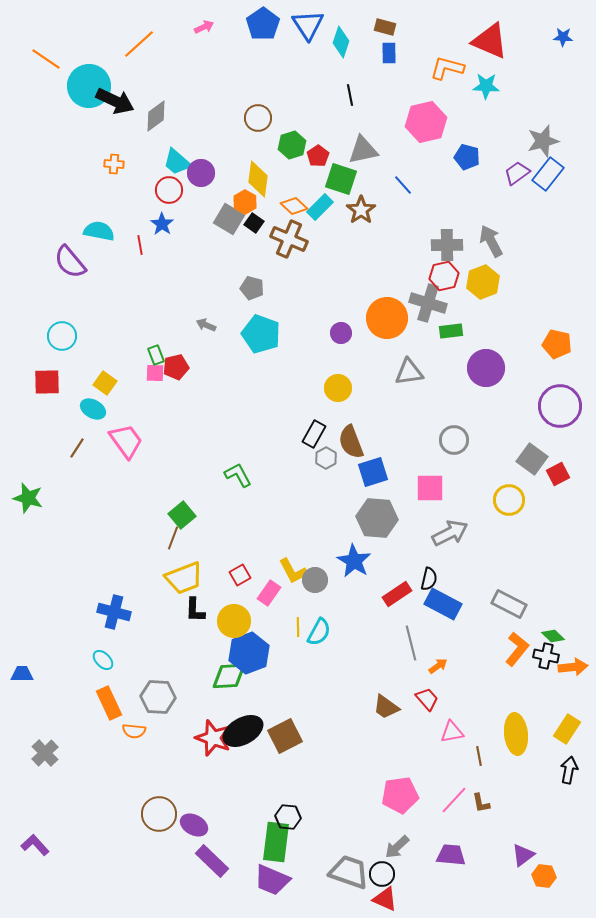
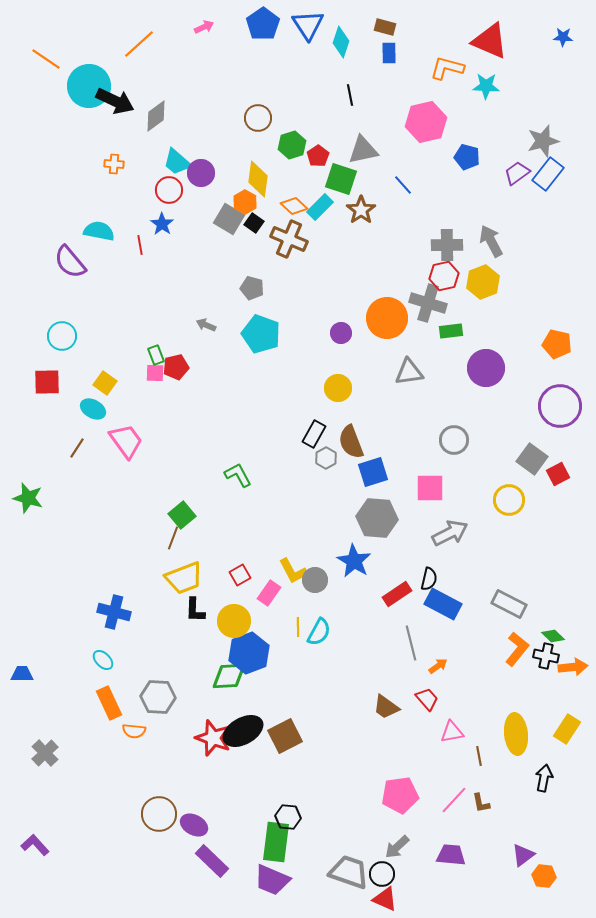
black arrow at (569, 770): moved 25 px left, 8 px down
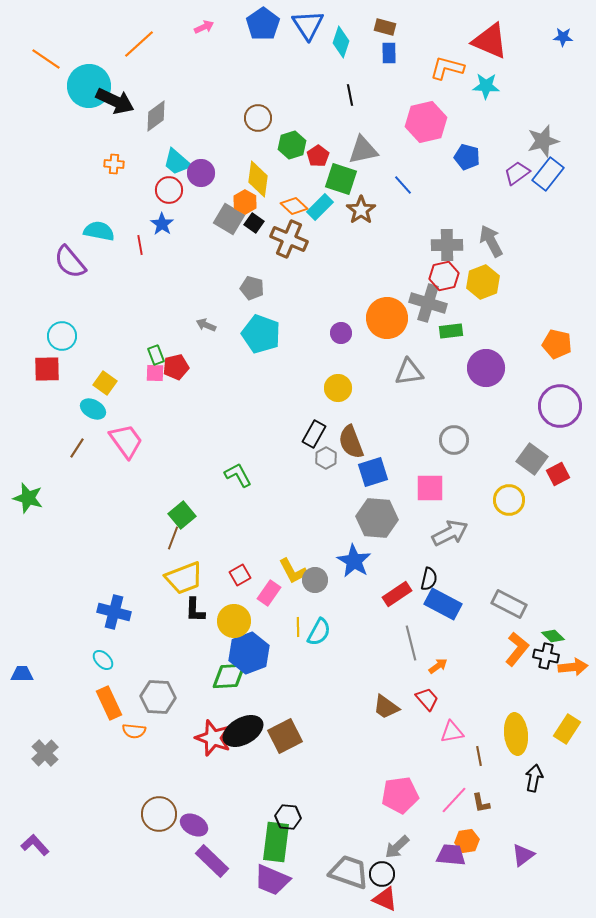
red square at (47, 382): moved 13 px up
black arrow at (544, 778): moved 10 px left
orange hexagon at (544, 876): moved 77 px left, 35 px up; rotated 15 degrees counterclockwise
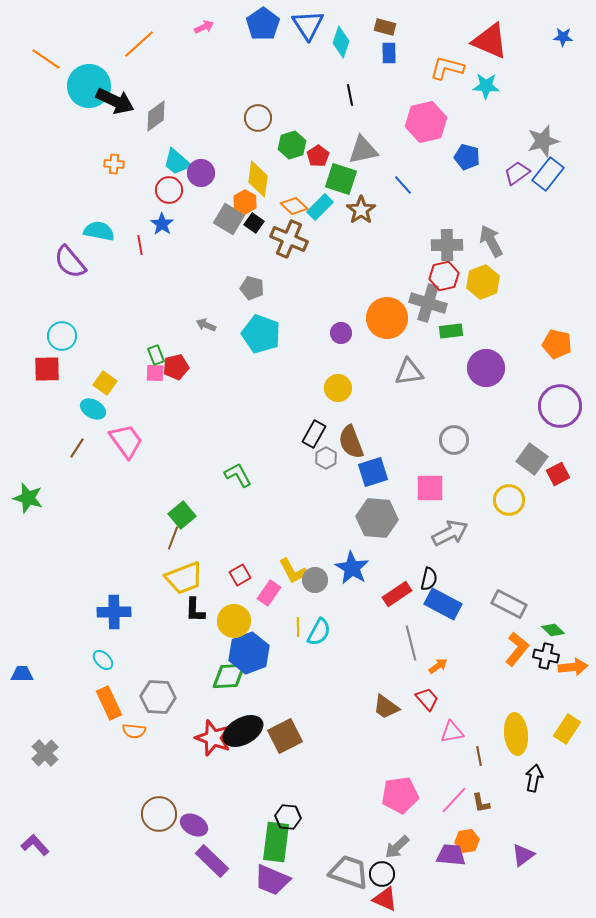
blue star at (354, 561): moved 2 px left, 7 px down
blue cross at (114, 612): rotated 16 degrees counterclockwise
green diamond at (553, 636): moved 6 px up
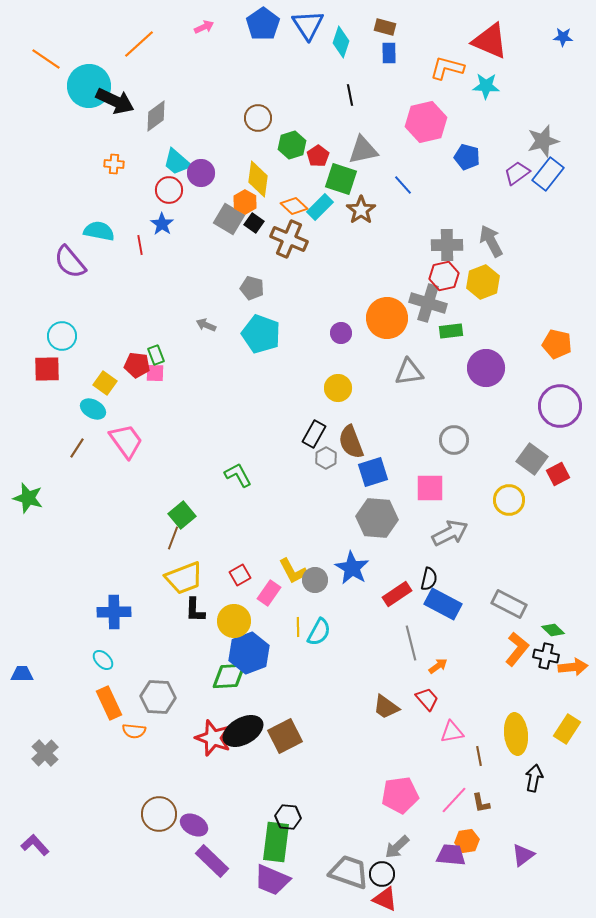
red pentagon at (176, 367): moved 39 px left, 2 px up; rotated 20 degrees clockwise
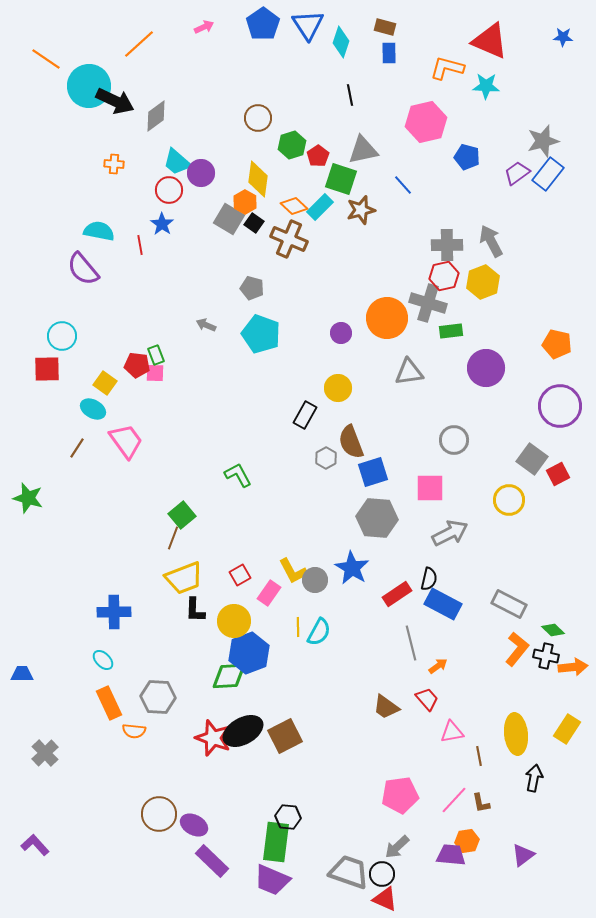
brown star at (361, 210): rotated 20 degrees clockwise
purple semicircle at (70, 262): moved 13 px right, 7 px down
black rectangle at (314, 434): moved 9 px left, 19 px up
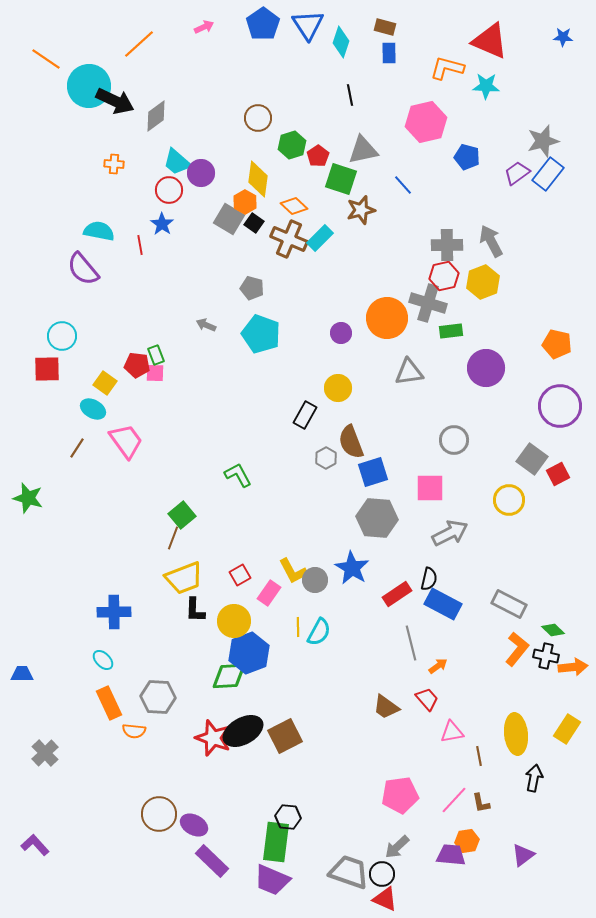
cyan rectangle at (320, 207): moved 31 px down
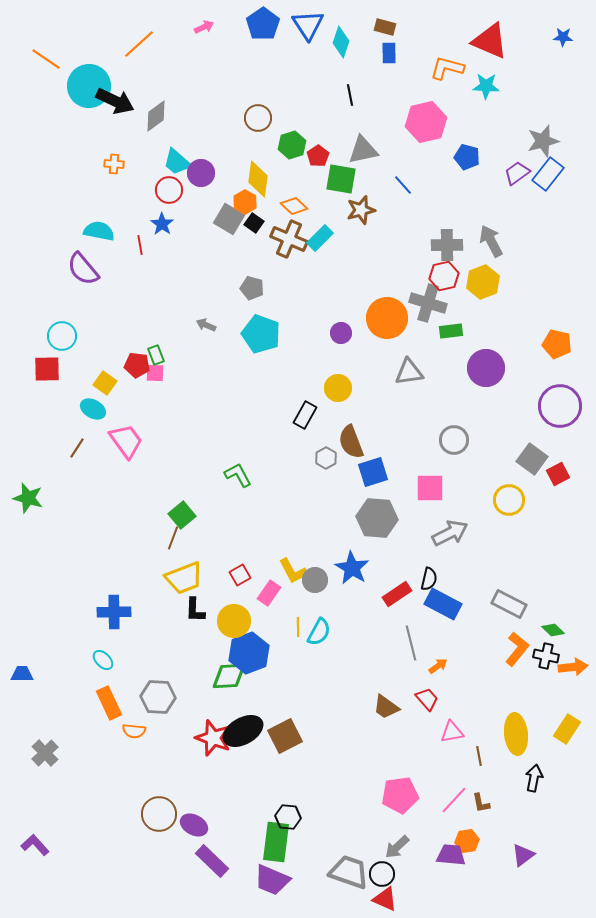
green square at (341, 179): rotated 8 degrees counterclockwise
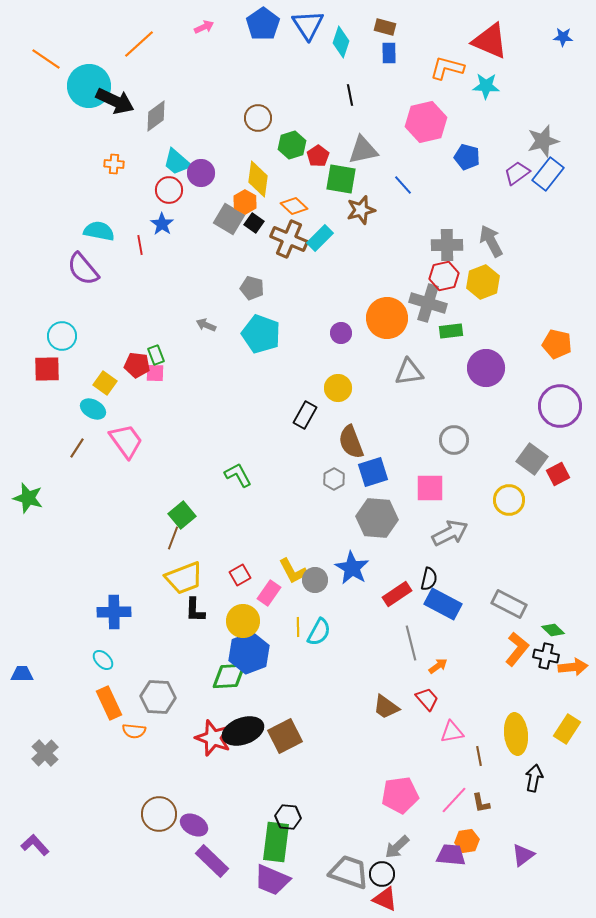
gray hexagon at (326, 458): moved 8 px right, 21 px down
yellow circle at (234, 621): moved 9 px right
black ellipse at (243, 731): rotated 9 degrees clockwise
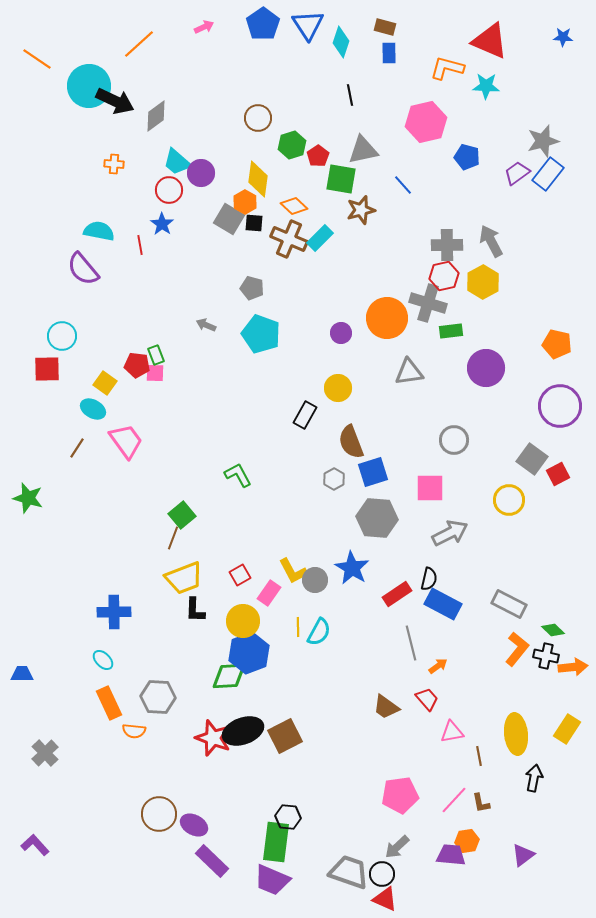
orange line at (46, 59): moved 9 px left
black square at (254, 223): rotated 30 degrees counterclockwise
yellow hexagon at (483, 282): rotated 8 degrees counterclockwise
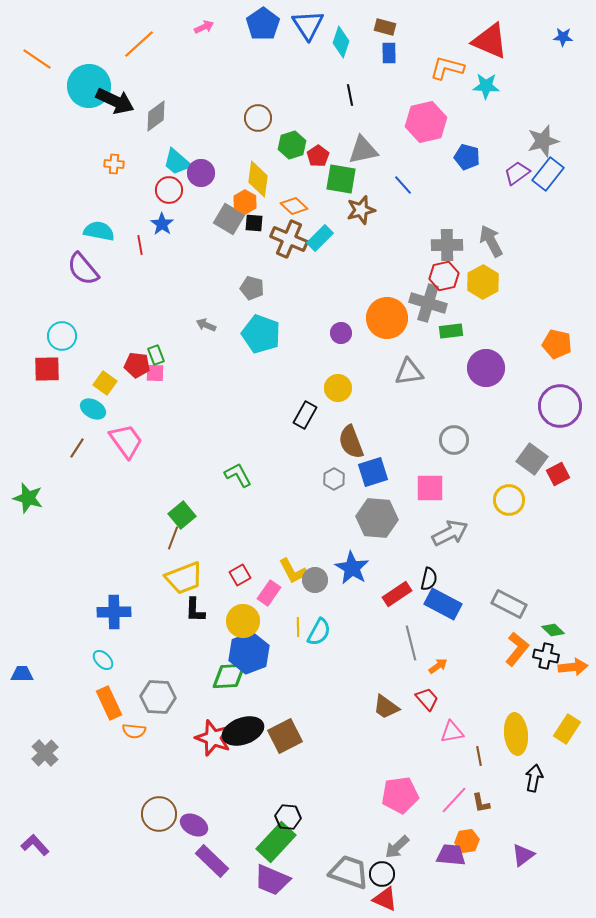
green rectangle at (276, 842): rotated 36 degrees clockwise
